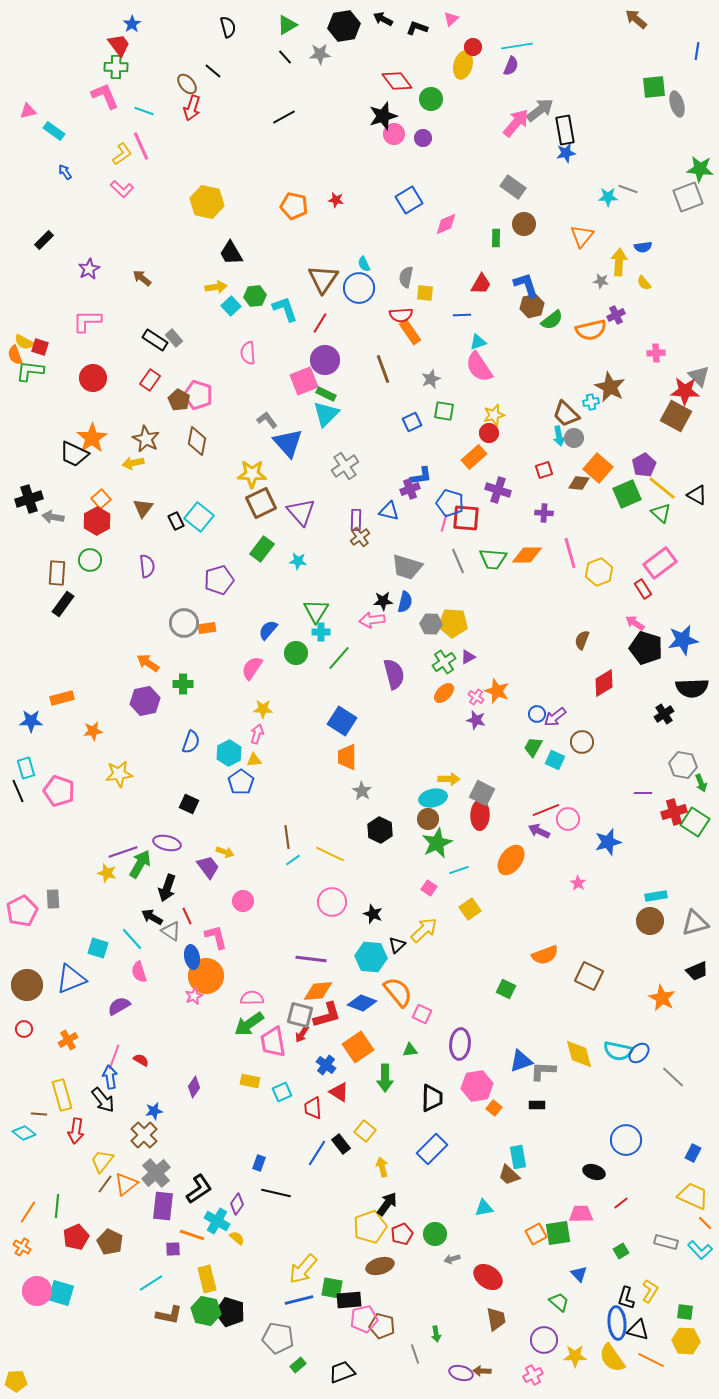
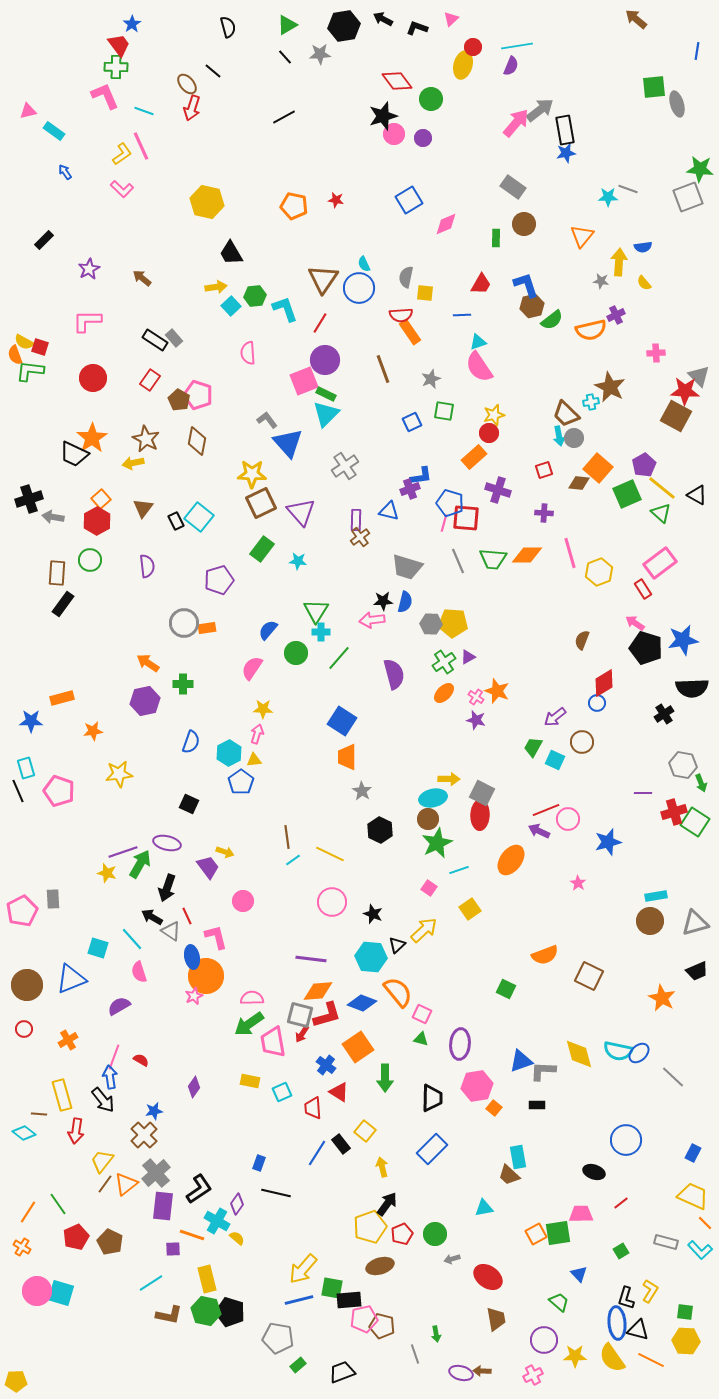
blue circle at (537, 714): moved 60 px right, 11 px up
green triangle at (410, 1050): moved 11 px right, 11 px up; rotated 21 degrees clockwise
green line at (57, 1206): moved 1 px right, 2 px up; rotated 40 degrees counterclockwise
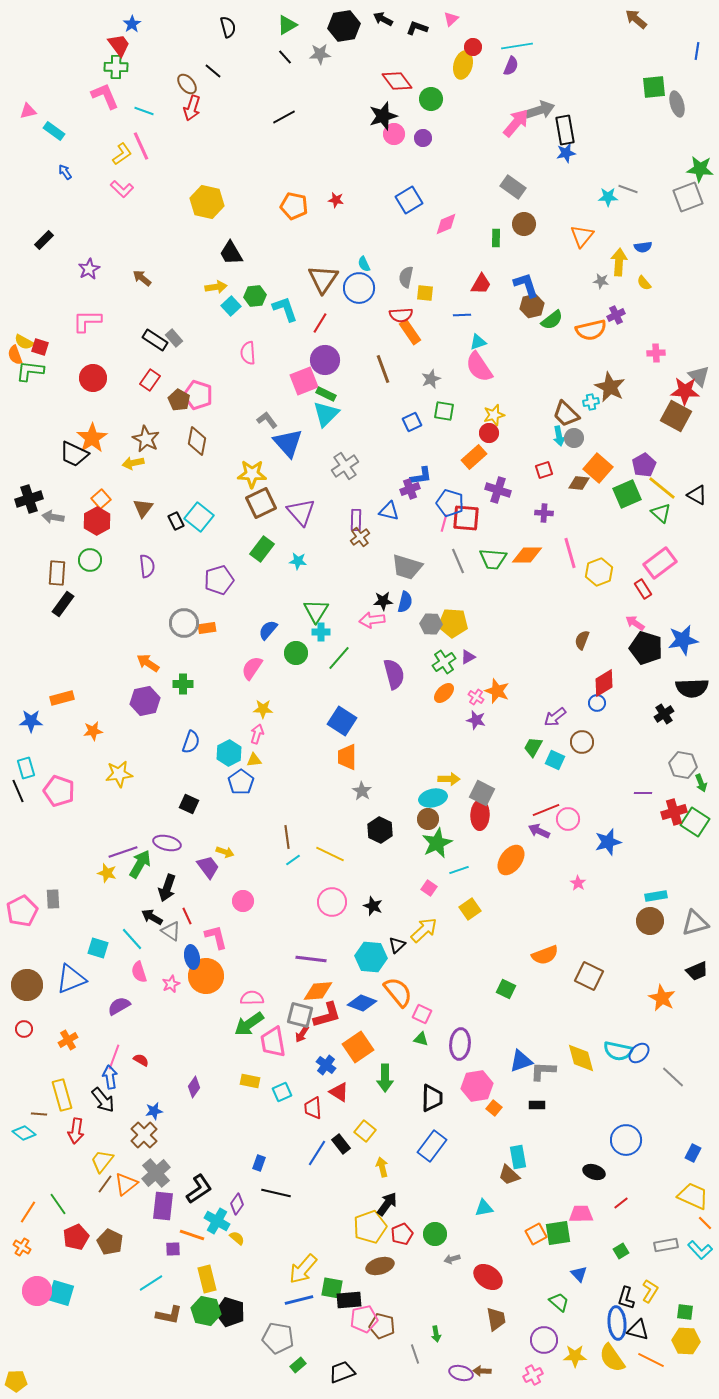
gray arrow at (540, 110): rotated 20 degrees clockwise
black star at (373, 914): moved 8 px up
pink star at (194, 996): moved 23 px left, 12 px up
yellow diamond at (579, 1054): moved 2 px right, 4 px down
blue rectangle at (432, 1149): moved 3 px up; rotated 8 degrees counterclockwise
gray rectangle at (666, 1242): moved 3 px down; rotated 25 degrees counterclockwise
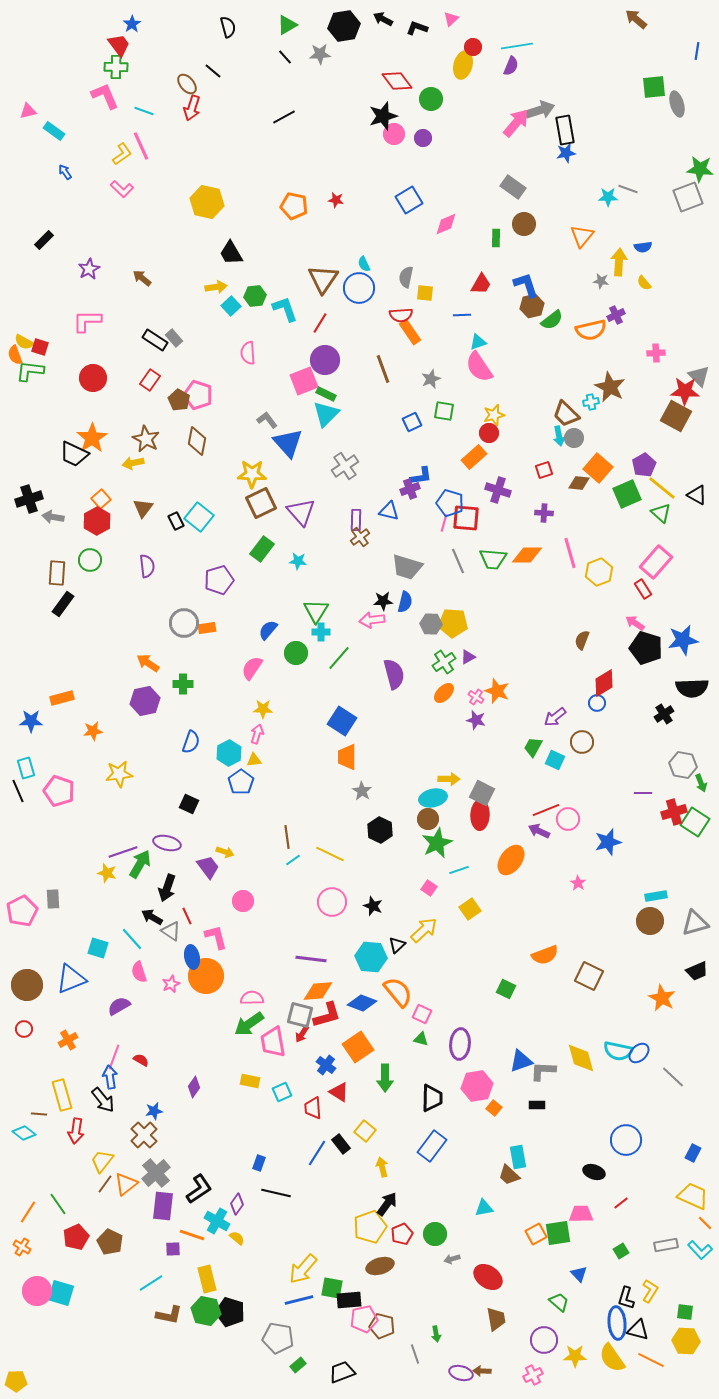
pink rectangle at (660, 563): moved 4 px left, 1 px up; rotated 12 degrees counterclockwise
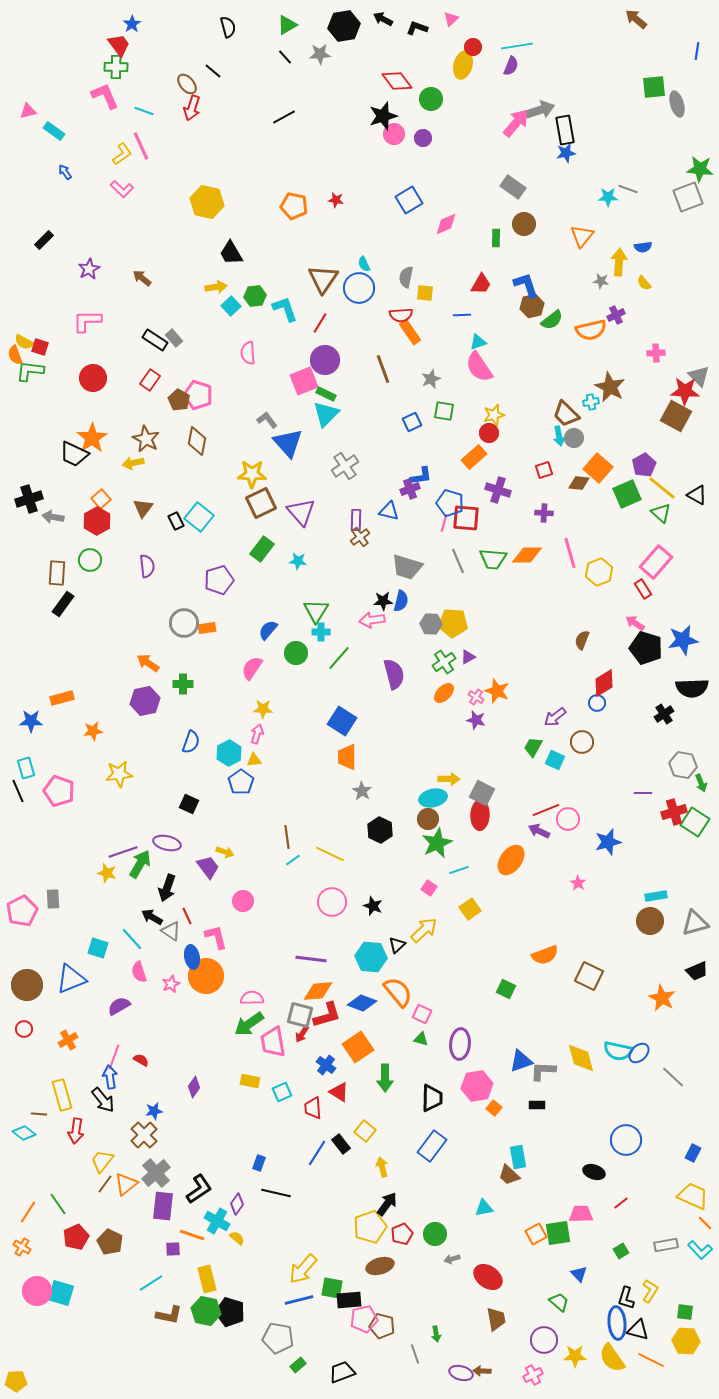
blue semicircle at (405, 602): moved 4 px left, 1 px up
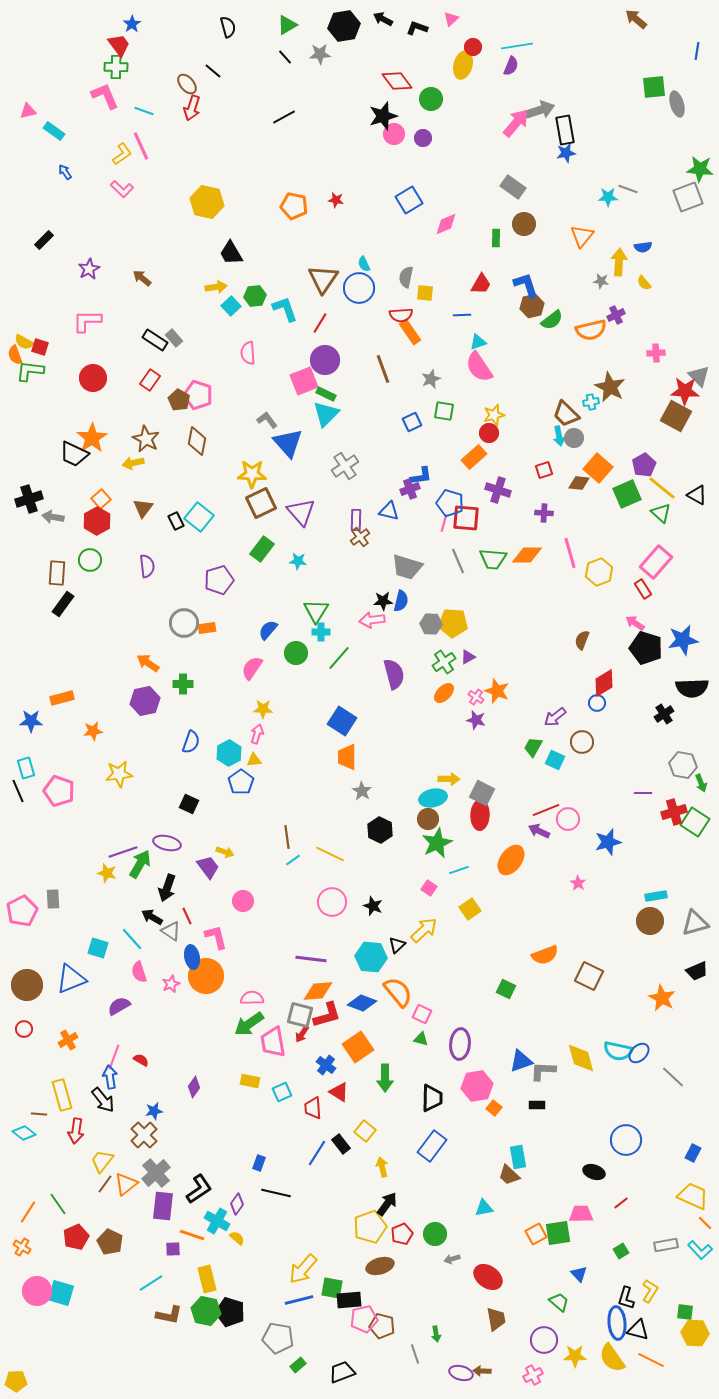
yellow hexagon at (686, 1341): moved 9 px right, 8 px up
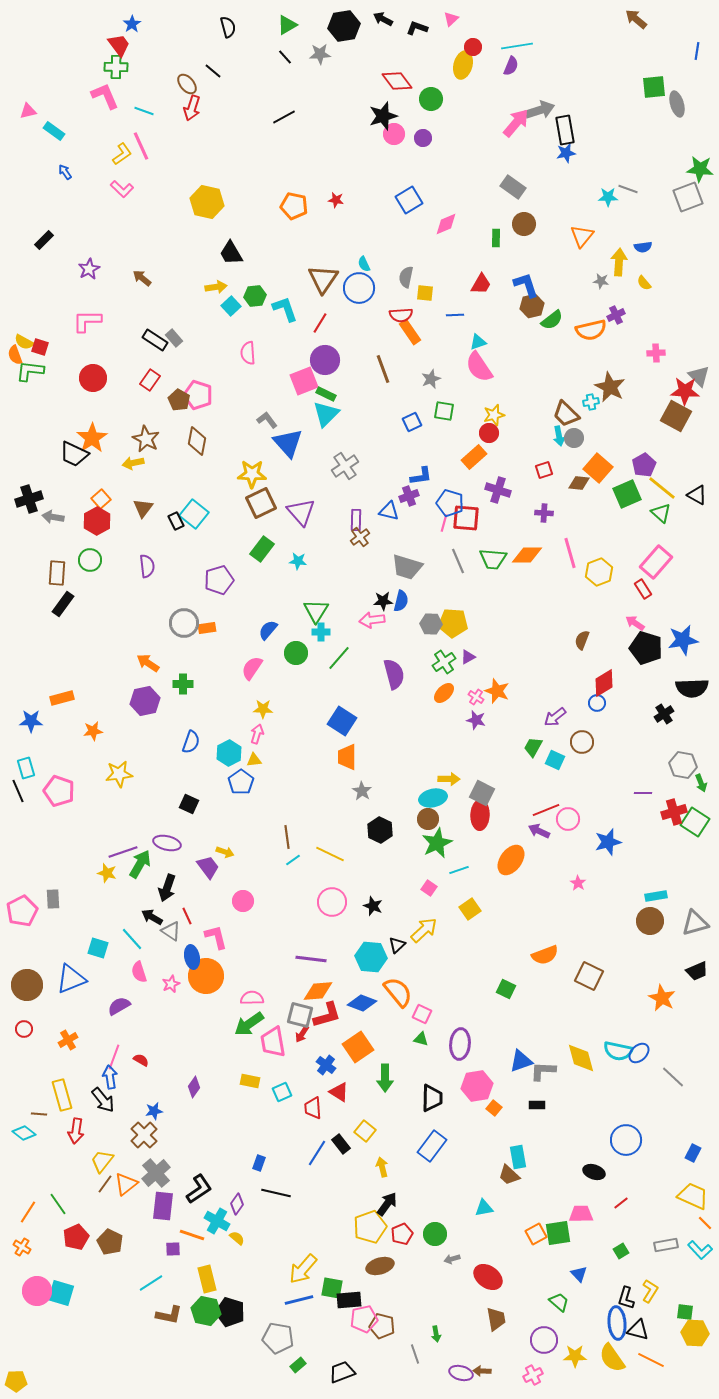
blue line at (462, 315): moved 7 px left
purple cross at (410, 489): moved 1 px left, 7 px down
cyan square at (199, 517): moved 5 px left, 3 px up
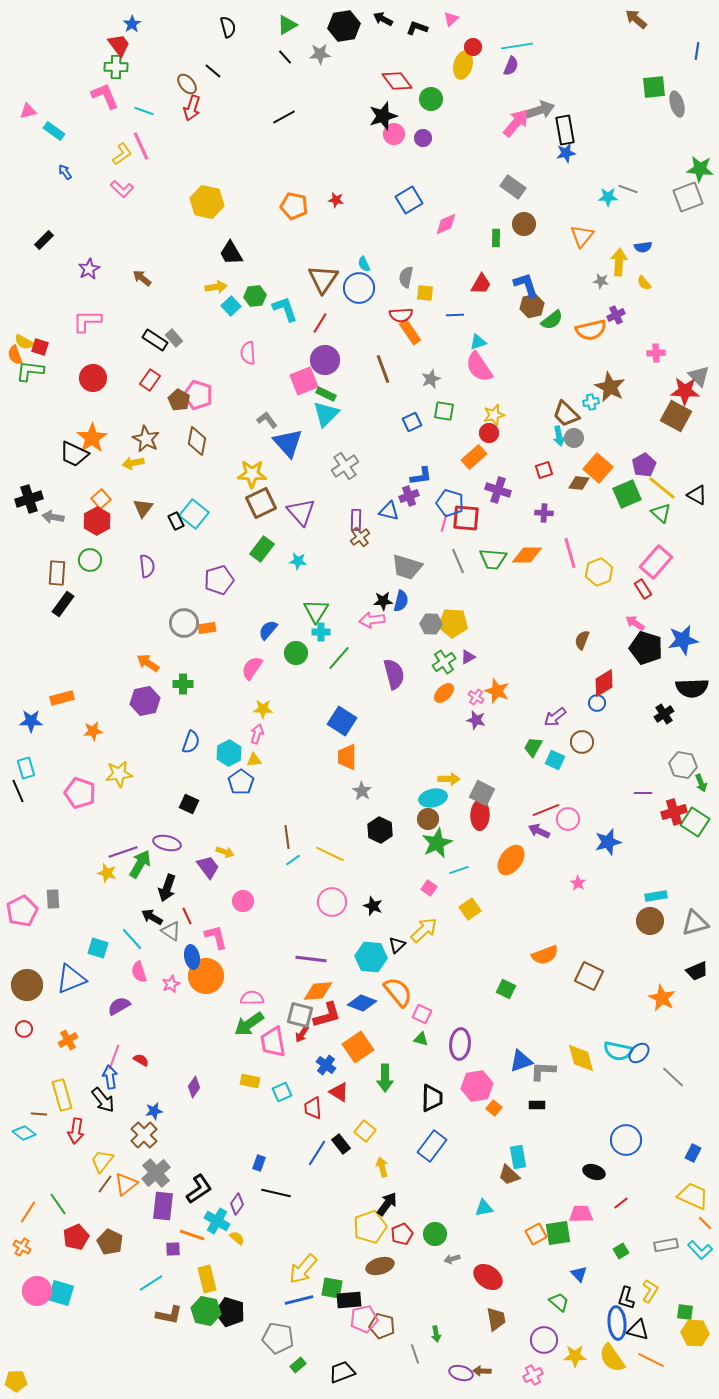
pink pentagon at (59, 791): moved 21 px right, 2 px down
